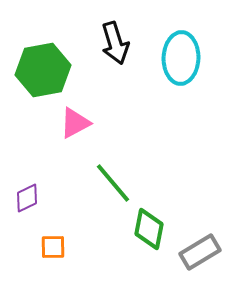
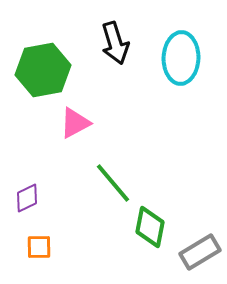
green diamond: moved 1 px right, 2 px up
orange square: moved 14 px left
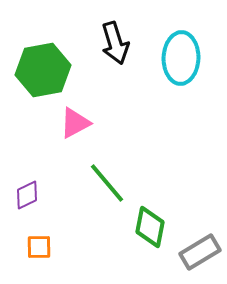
green line: moved 6 px left
purple diamond: moved 3 px up
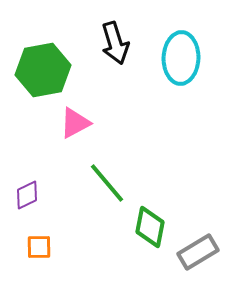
gray rectangle: moved 2 px left
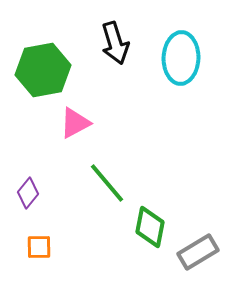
purple diamond: moved 1 px right, 2 px up; rotated 24 degrees counterclockwise
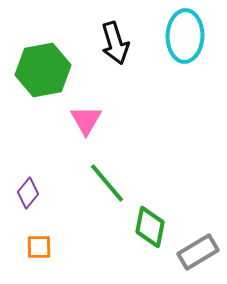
cyan ellipse: moved 4 px right, 22 px up
pink triangle: moved 11 px right, 3 px up; rotated 32 degrees counterclockwise
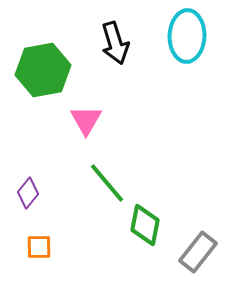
cyan ellipse: moved 2 px right
green diamond: moved 5 px left, 2 px up
gray rectangle: rotated 21 degrees counterclockwise
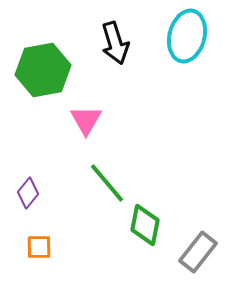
cyan ellipse: rotated 12 degrees clockwise
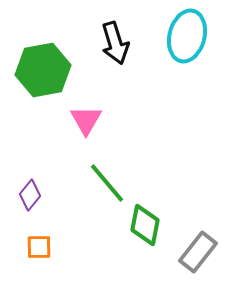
purple diamond: moved 2 px right, 2 px down
